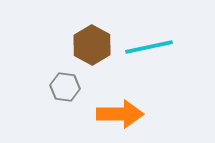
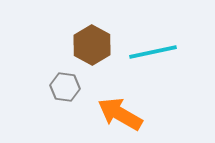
cyan line: moved 4 px right, 5 px down
orange arrow: rotated 150 degrees counterclockwise
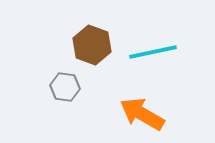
brown hexagon: rotated 9 degrees counterclockwise
orange arrow: moved 22 px right
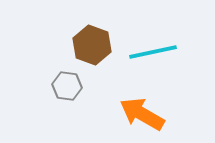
gray hexagon: moved 2 px right, 1 px up
